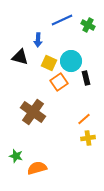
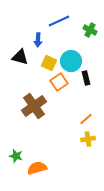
blue line: moved 3 px left, 1 px down
green cross: moved 2 px right, 5 px down
brown cross: moved 1 px right, 6 px up; rotated 20 degrees clockwise
orange line: moved 2 px right
yellow cross: moved 1 px down
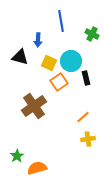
blue line: moved 2 px right; rotated 75 degrees counterclockwise
green cross: moved 2 px right, 4 px down
orange line: moved 3 px left, 2 px up
green star: moved 1 px right; rotated 24 degrees clockwise
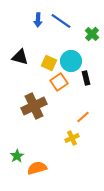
blue line: rotated 45 degrees counterclockwise
green cross: rotated 16 degrees clockwise
blue arrow: moved 20 px up
brown cross: rotated 10 degrees clockwise
yellow cross: moved 16 px left, 1 px up; rotated 16 degrees counterclockwise
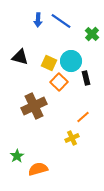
orange square: rotated 12 degrees counterclockwise
orange semicircle: moved 1 px right, 1 px down
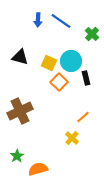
brown cross: moved 14 px left, 5 px down
yellow cross: rotated 24 degrees counterclockwise
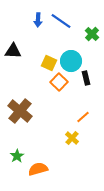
black triangle: moved 7 px left, 6 px up; rotated 12 degrees counterclockwise
brown cross: rotated 25 degrees counterclockwise
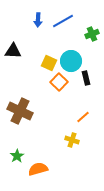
blue line: moved 2 px right; rotated 65 degrees counterclockwise
green cross: rotated 24 degrees clockwise
brown cross: rotated 15 degrees counterclockwise
yellow cross: moved 2 px down; rotated 24 degrees counterclockwise
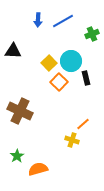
yellow square: rotated 21 degrees clockwise
orange line: moved 7 px down
